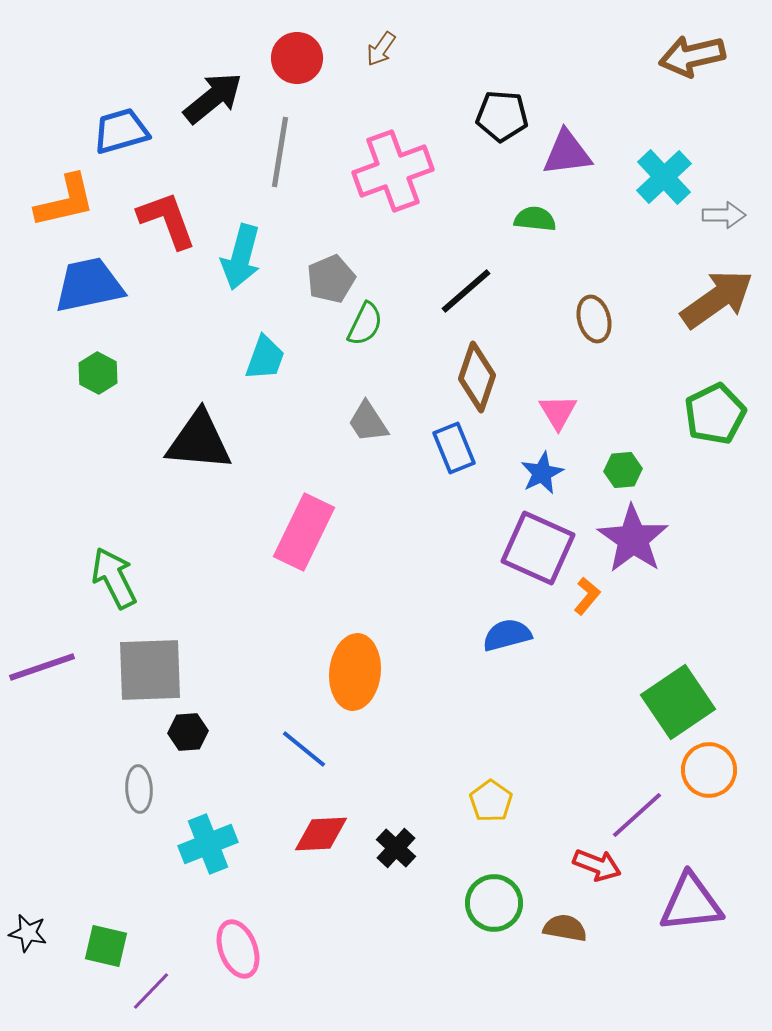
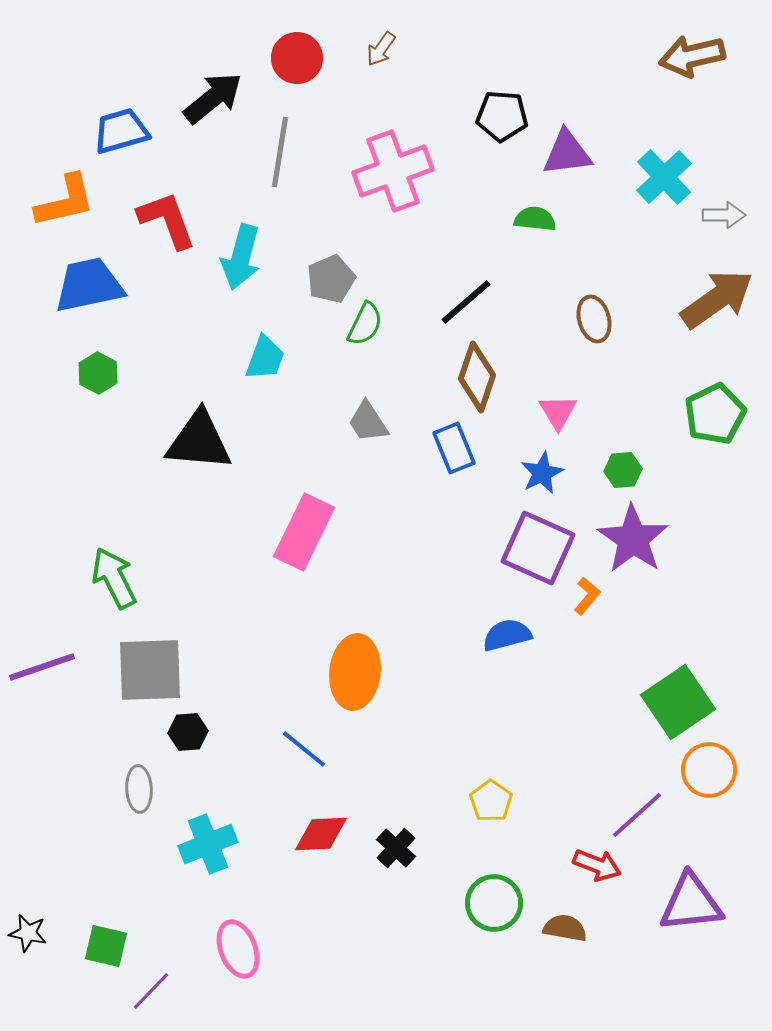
black line at (466, 291): moved 11 px down
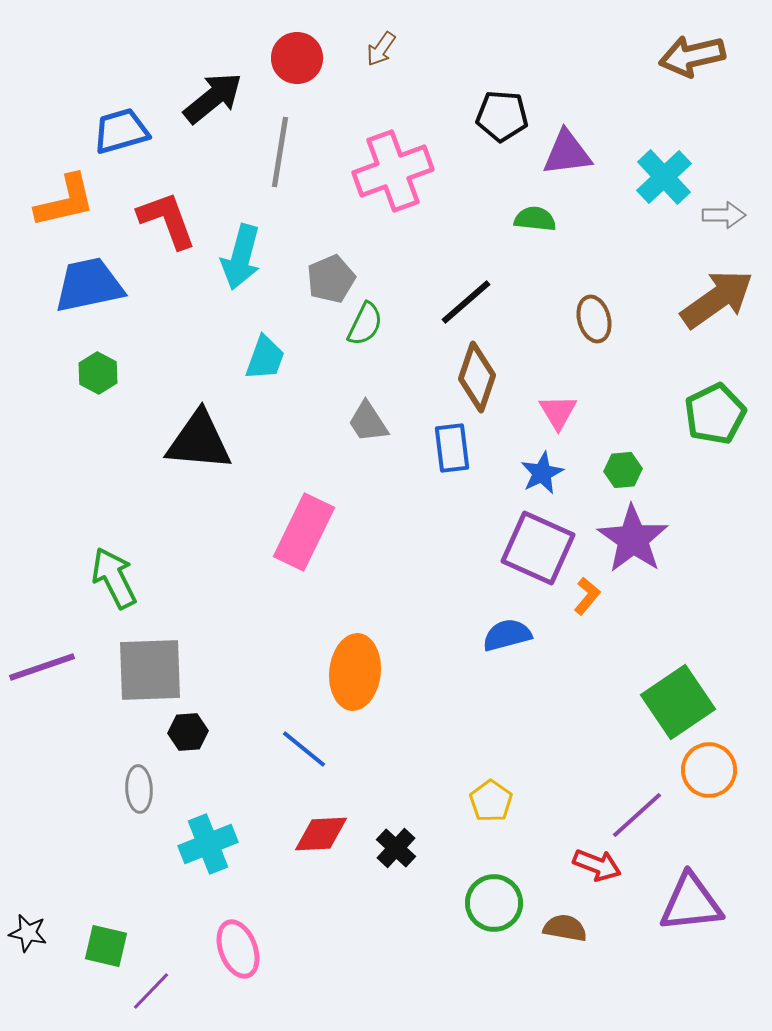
blue rectangle at (454, 448): moved 2 px left; rotated 15 degrees clockwise
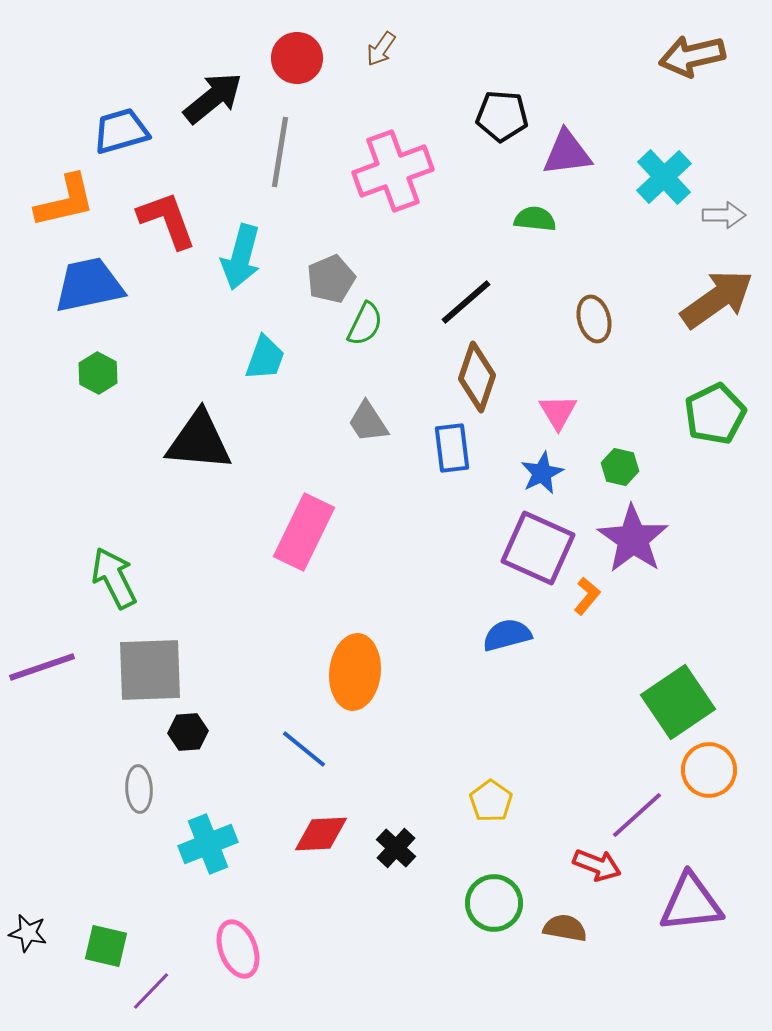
green hexagon at (623, 470): moved 3 px left, 3 px up; rotated 18 degrees clockwise
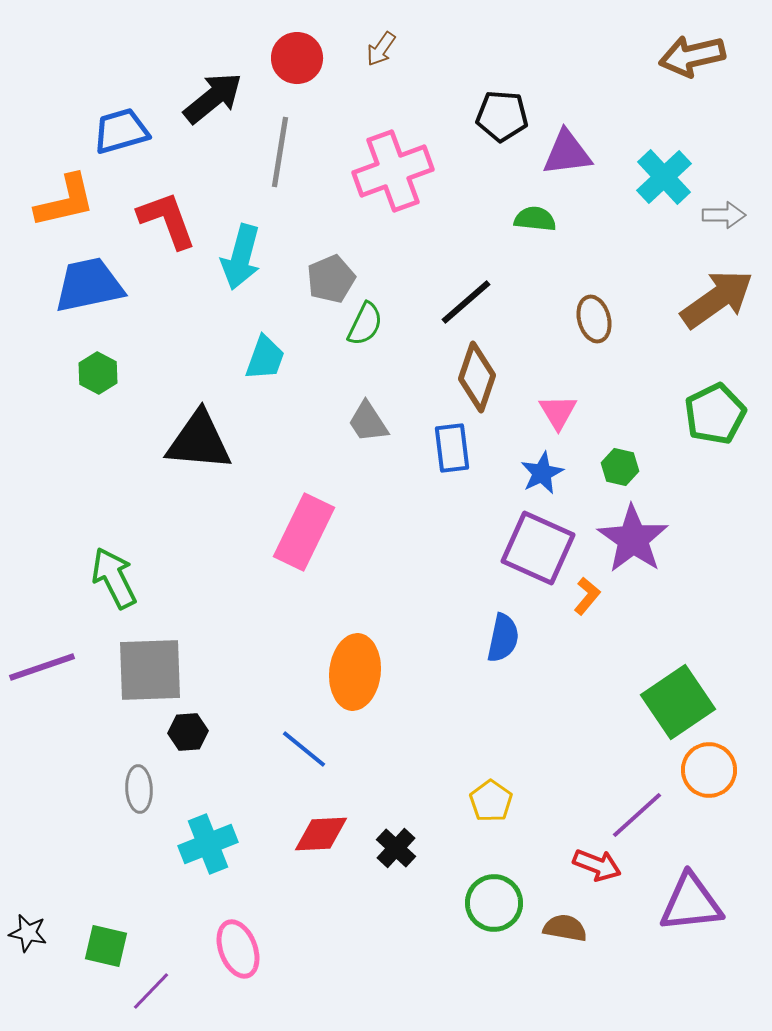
blue semicircle at (507, 635): moved 4 px left, 3 px down; rotated 117 degrees clockwise
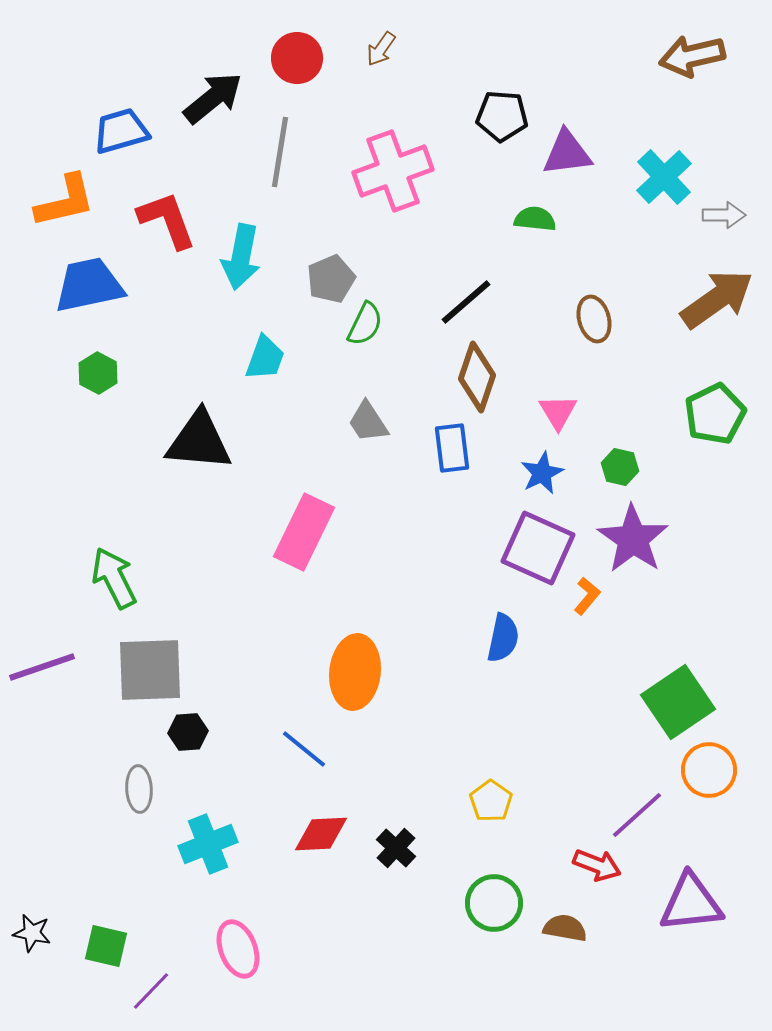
cyan arrow at (241, 257): rotated 4 degrees counterclockwise
black star at (28, 933): moved 4 px right
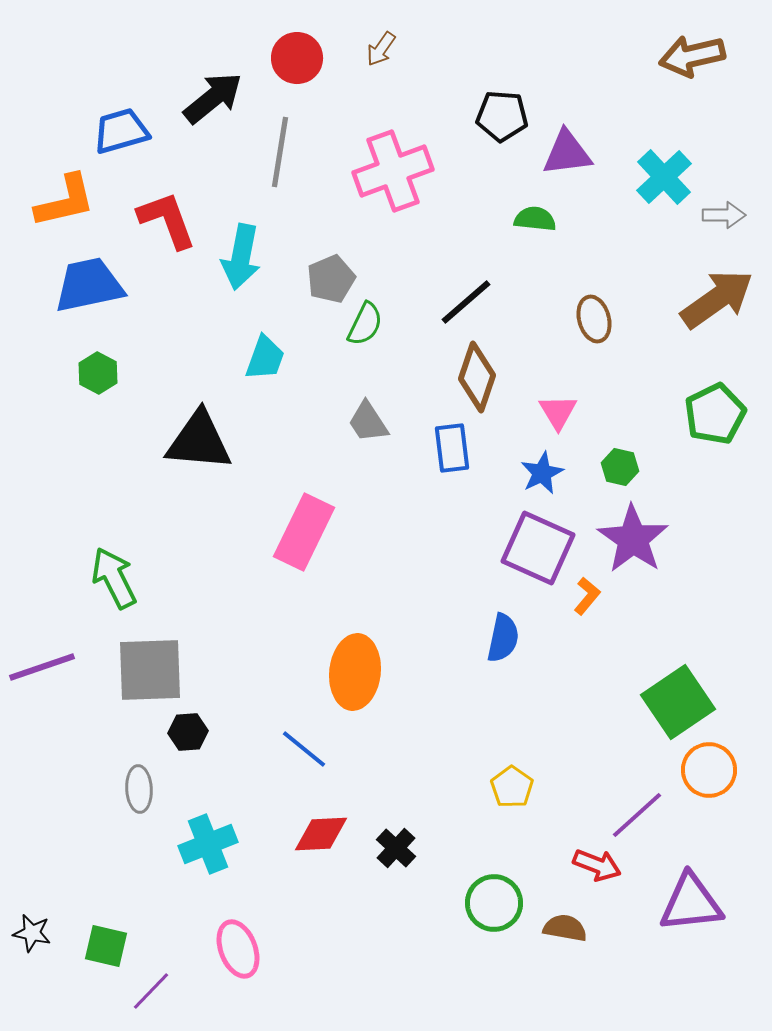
yellow pentagon at (491, 801): moved 21 px right, 14 px up
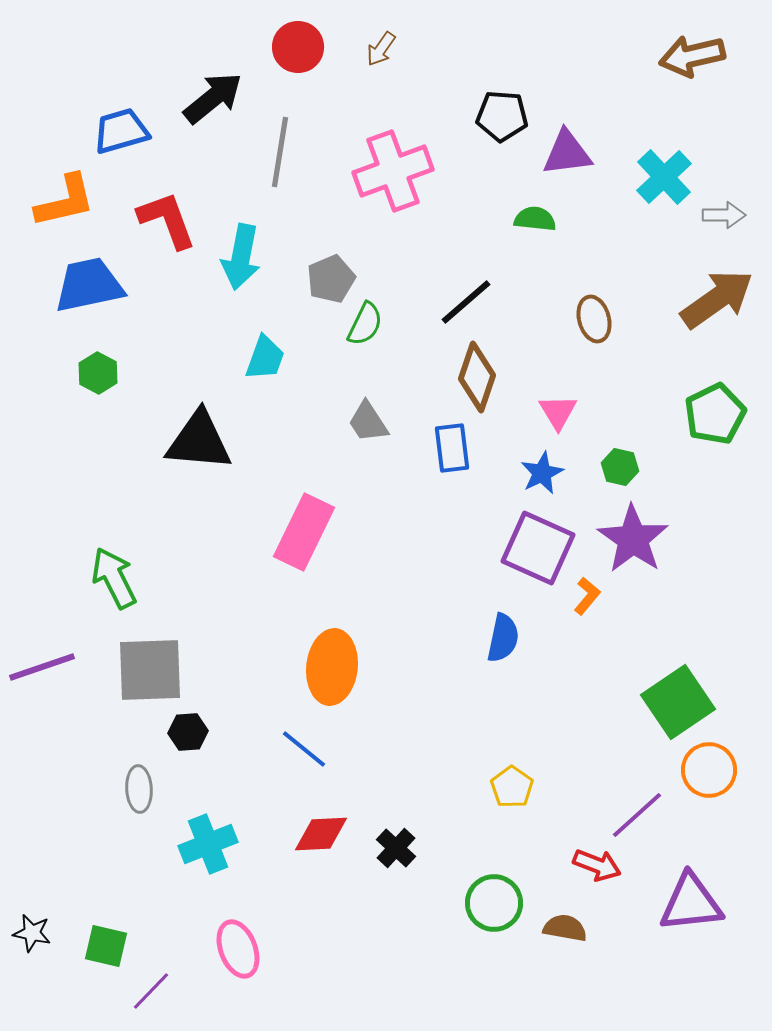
red circle at (297, 58): moved 1 px right, 11 px up
orange ellipse at (355, 672): moved 23 px left, 5 px up
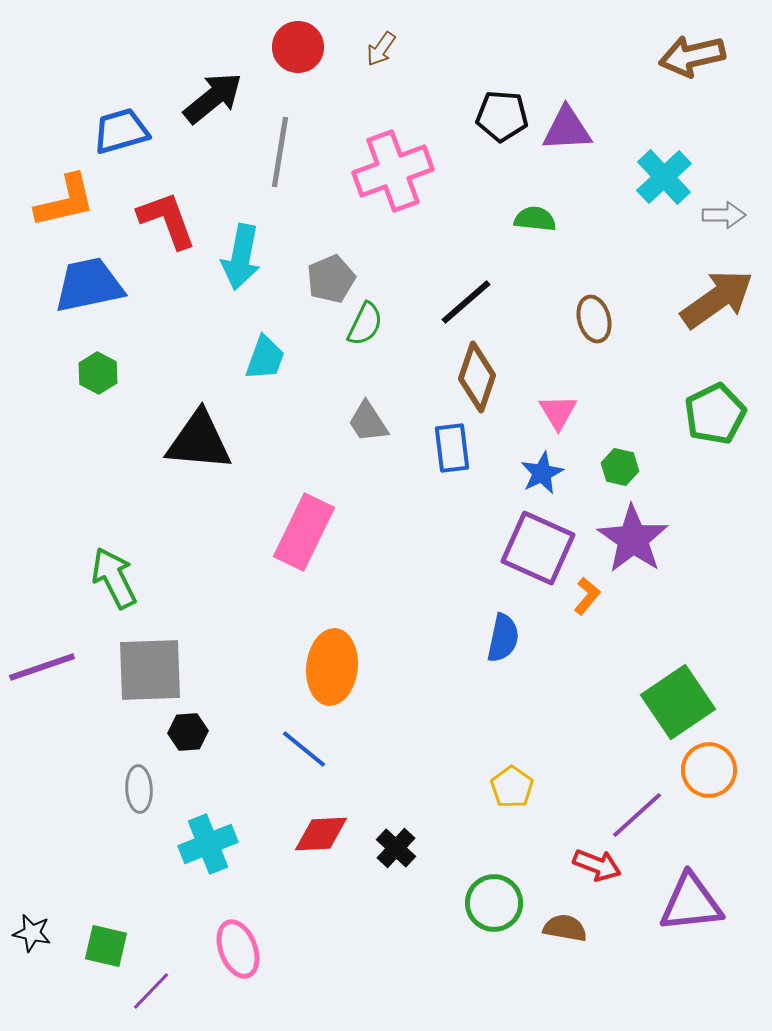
purple triangle at (567, 153): moved 24 px up; rotated 4 degrees clockwise
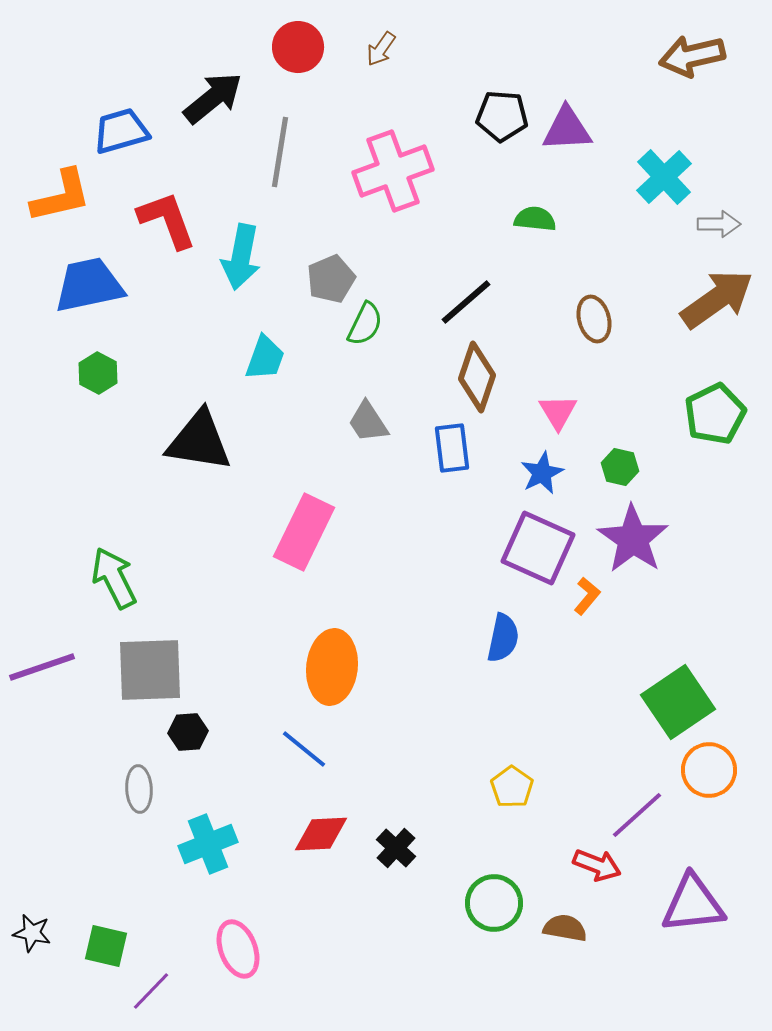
orange L-shape at (65, 201): moved 4 px left, 5 px up
gray arrow at (724, 215): moved 5 px left, 9 px down
black triangle at (199, 441): rotated 4 degrees clockwise
purple triangle at (691, 903): moved 2 px right, 1 px down
